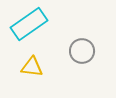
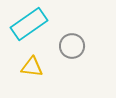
gray circle: moved 10 px left, 5 px up
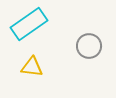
gray circle: moved 17 px right
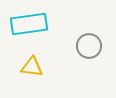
cyan rectangle: rotated 27 degrees clockwise
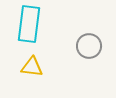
cyan rectangle: rotated 75 degrees counterclockwise
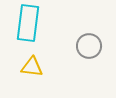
cyan rectangle: moved 1 px left, 1 px up
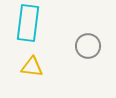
gray circle: moved 1 px left
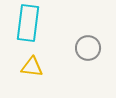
gray circle: moved 2 px down
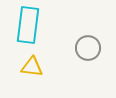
cyan rectangle: moved 2 px down
